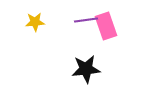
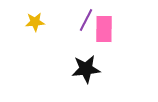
purple line: rotated 55 degrees counterclockwise
pink rectangle: moved 2 px left, 3 px down; rotated 20 degrees clockwise
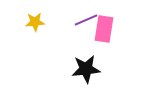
purple line: rotated 40 degrees clockwise
pink rectangle: rotated 8 degrees clockwise
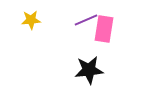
yellow star: moved 4 px left, 2 px up
black star: moved 3 px right, 1 px down
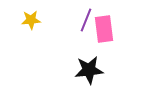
purple line: rotated 45 degrees counterclockwise
pink rectangle: rotated 16 degrees counterclockwise
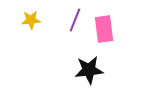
purple line: moved 11 px left
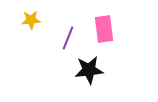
purple line: moved 7 px left, 18 px down
